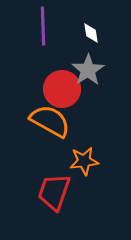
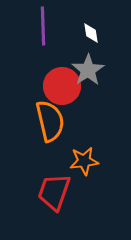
red circle: moved 3 px up
orange semicircle: rotated 48 degrees clockwise
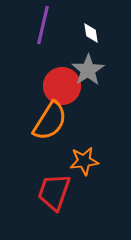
purple line: moved 1 px up; rotated 15 degrees clockwise
orange semicircle: rotated 45 degrees clockwise
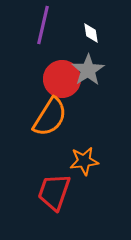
red circle: moved 7 px up
orange semicircle: moved 4 px up
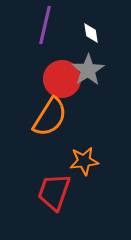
purple line: moved 2 px right
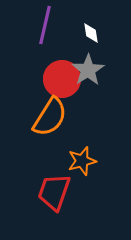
orange star: moved 2 px left; rotated 8 degrees counterclockwise
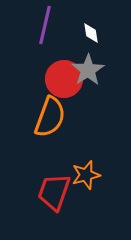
red circle: moved 2 px right
orange semicircle: rotated 12 degrees counterclockwise
orange star: moved 4 px right, 14 px down
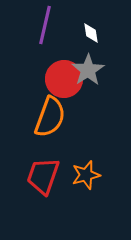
red trapezoid: moved 11 px left, 16 px up
